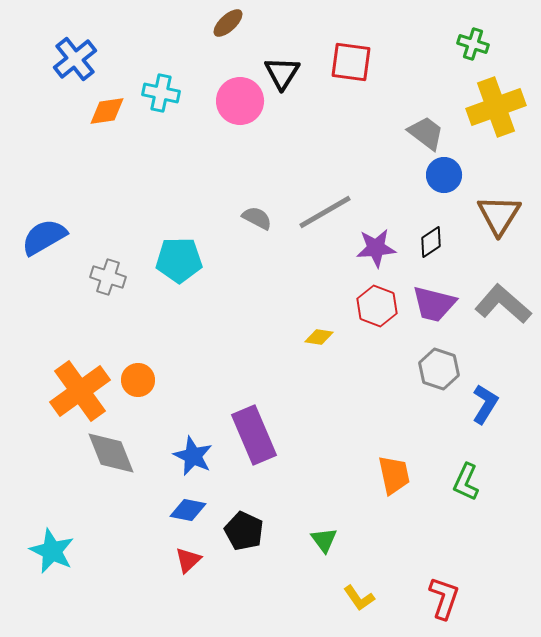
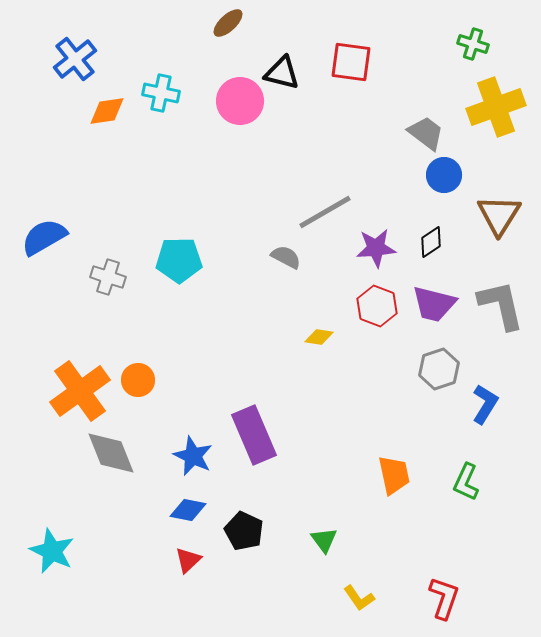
black triangle: rotated 48 degrees counterclockwise
gray semicircle: moved 29 px right, 39 px down
gray L-shape: moved 2 px left, 1 px down; rotated 36 degrees clockwise
gray hexagon: rotated 24 degrees clockwise
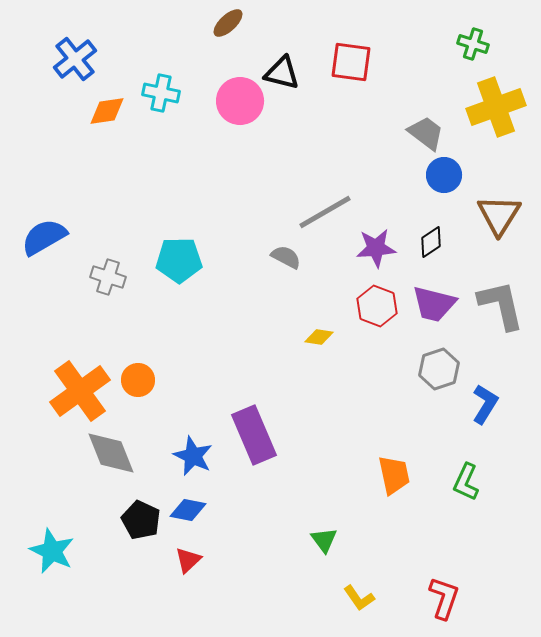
black pentagon: moved 103 px left, 11 px up
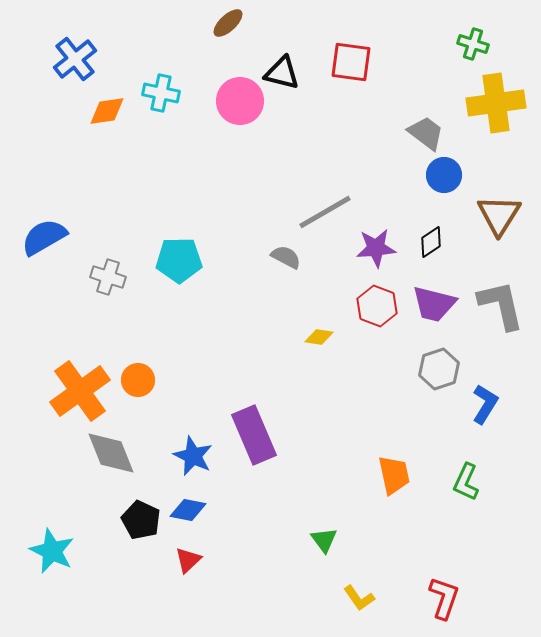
yellow cross: moved 4 px up; rotated 12 degrees clockwise
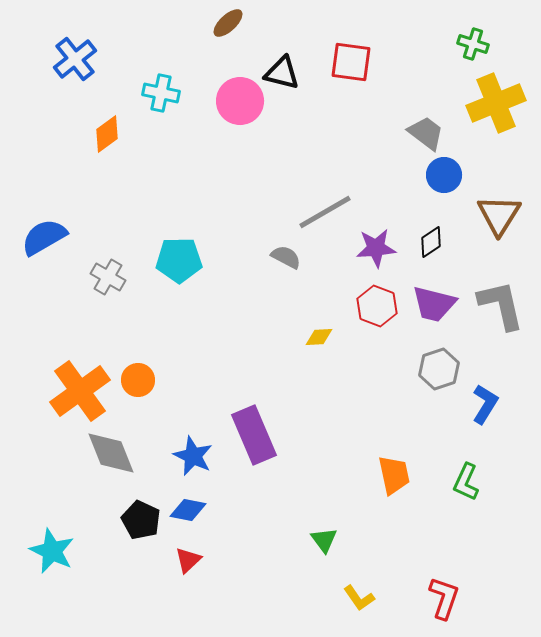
yellow cross: rotated 14 degrees counterclockwise
orange diamond: moved 23 px down; rotated 27 degrees counterclockwise
gray cross: rotated 12 degrees clockwise
yellow diamond: rotated 12 degrees counterclockwise
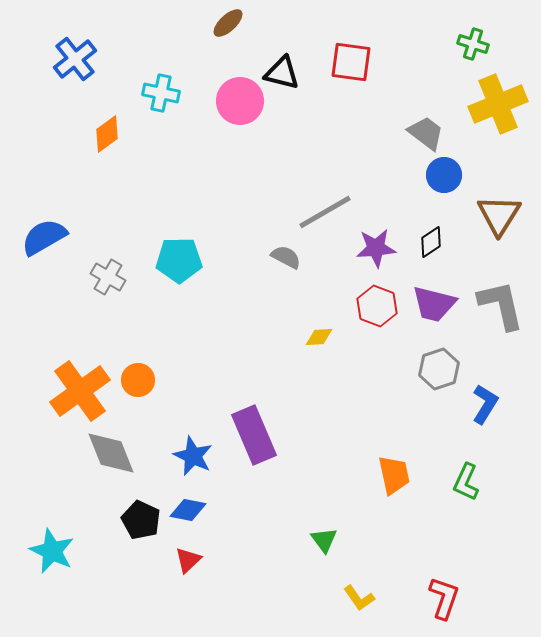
yellow cross: moved 2 px right, 1 px down
